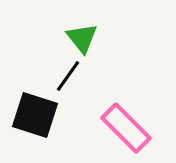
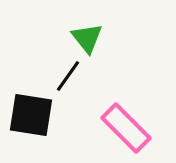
green triangle: moved 5 px right
black square: moved 4 px left; rotated 9 degrees counterclockwise
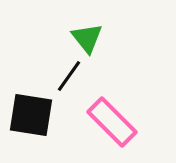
black line: moved 1 px right
pink rectangle: moved 14 px left, 6 px up
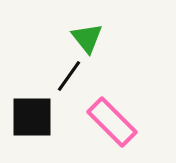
black square: moved 1 px right, 2 px down; rotated 9 degrees counterclockwise
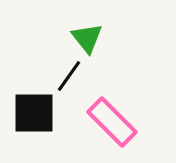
black square: moved 2 px right, 4 px up
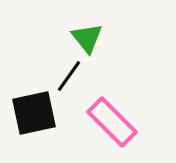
black square: rotated 12 degrees counterclockwise
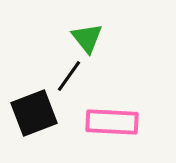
black square: rotated 9 degrees counterclockwise
pink rectangle: rotated 42 degrees counterclockwise
